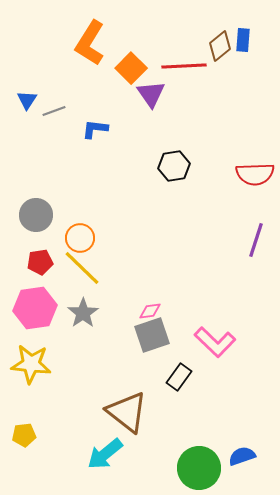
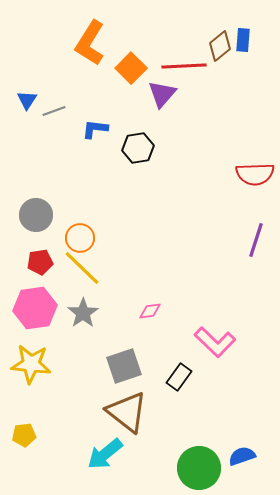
purple triangle: moved 11 px right; rotated 16 degrees clockwise
black hexagon: moved 36 px left, 18 px up
gray square: moved 28 px left, 31 px down
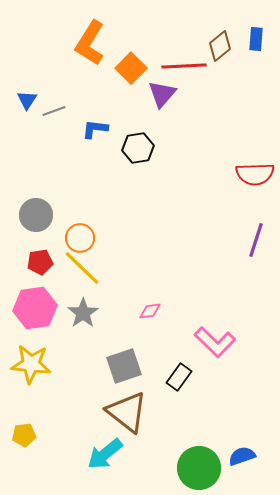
blue rectangle: moved 13 px right, 1 px up
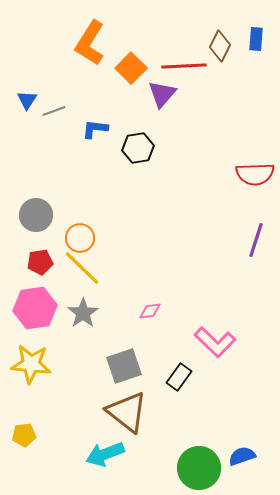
brown diamond: rotated 24 degrees counterclockwise
cyan arrow: rotated 18 degrees clockwise
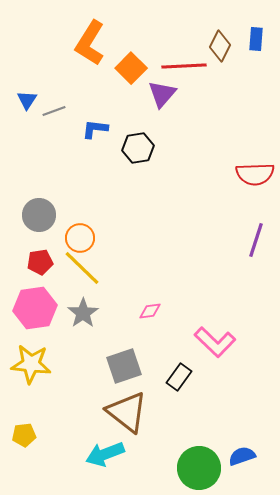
gray circle: moved 3 px right
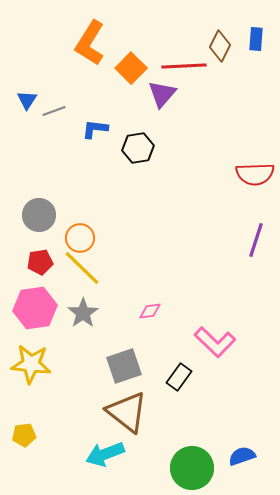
green circle: moved 7 px left
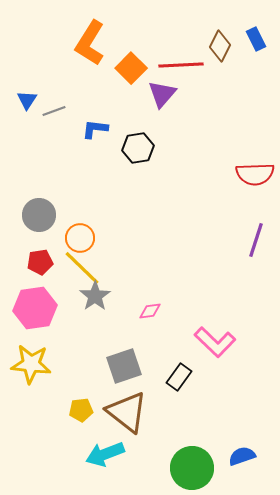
blue rectangle: rotated 30 degrees counterclockwise
red line: moved 3 px left, 1 px up
gray star: moved 12 px right, 17 px up
yellow pentagon: moved 57 px right, 25 px up
